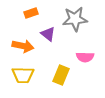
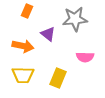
orange rectangle: moved 4 px left, 2 px up; rotated 48 degrees counterclockwise
yellow rectangle: moved 3 px left, 3 px down
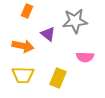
gray star: moved 2 px down
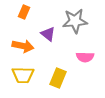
orange rectangle: moved 3 px left, 1 px down
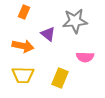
yellow rectangle: moved 2 px right
